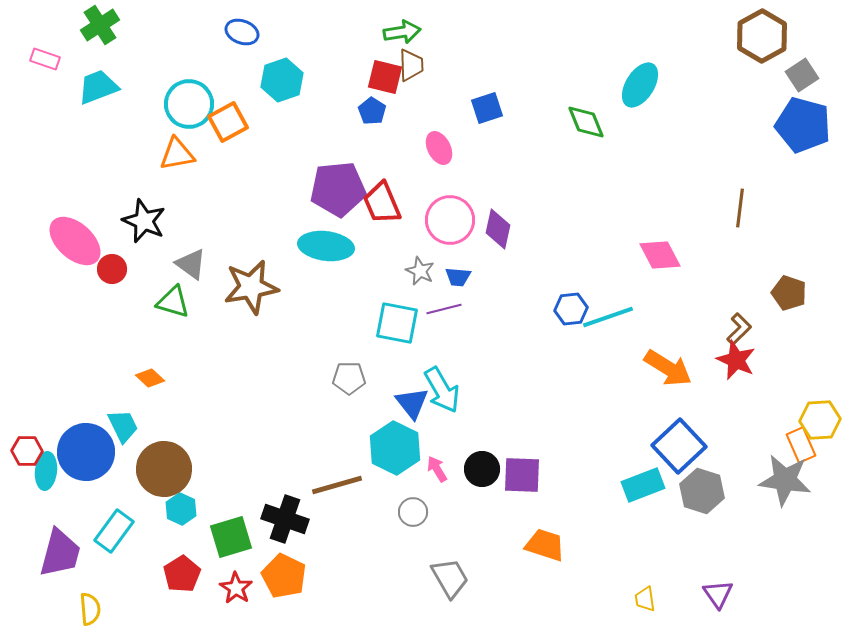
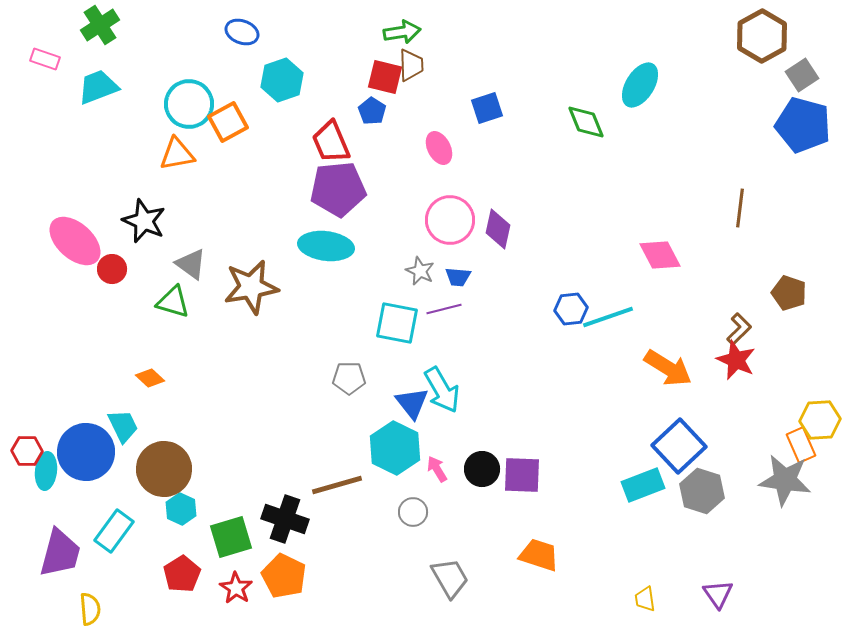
red trapezoid at (382, 203): moved 51 px left, 61 px up
orange trapezoid at (545, 545): moved 6 px left, 10 px down
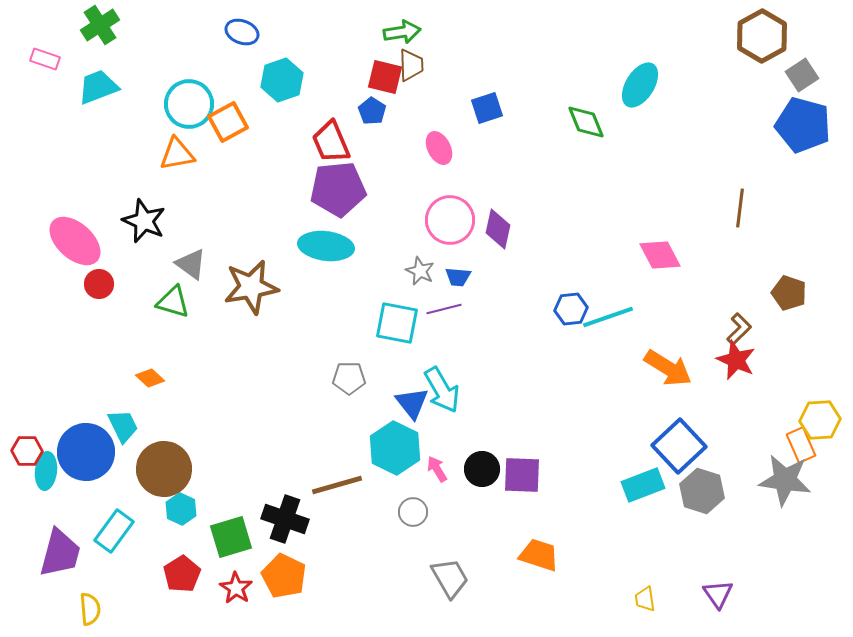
red circle at (112, 269): moved 13 px left, 15 px down
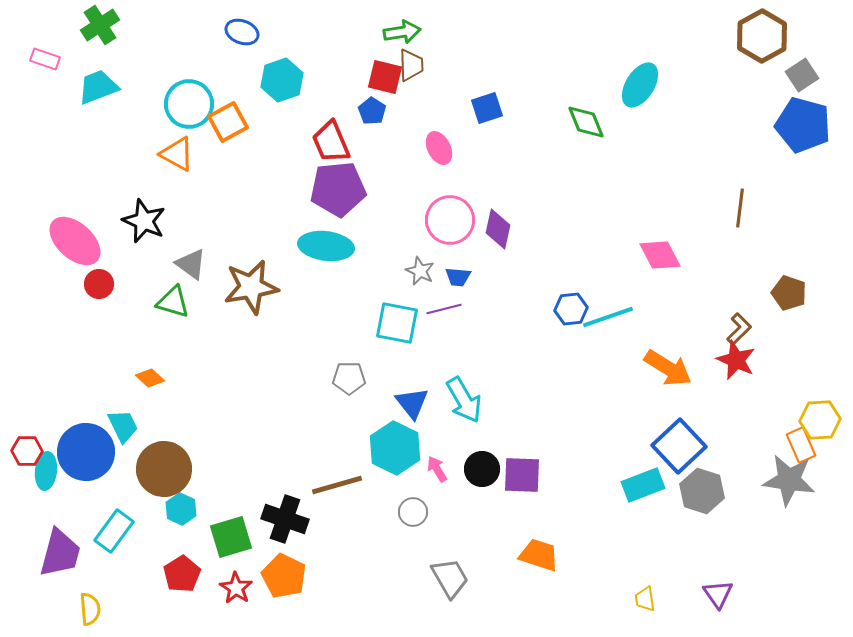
orange triangle at (177, 154): rotated 39 degrees clockwise
cyan arrow at (442, 390): moved 22 px right, 10 px down
gray star at (785, 480): moved 4 px right
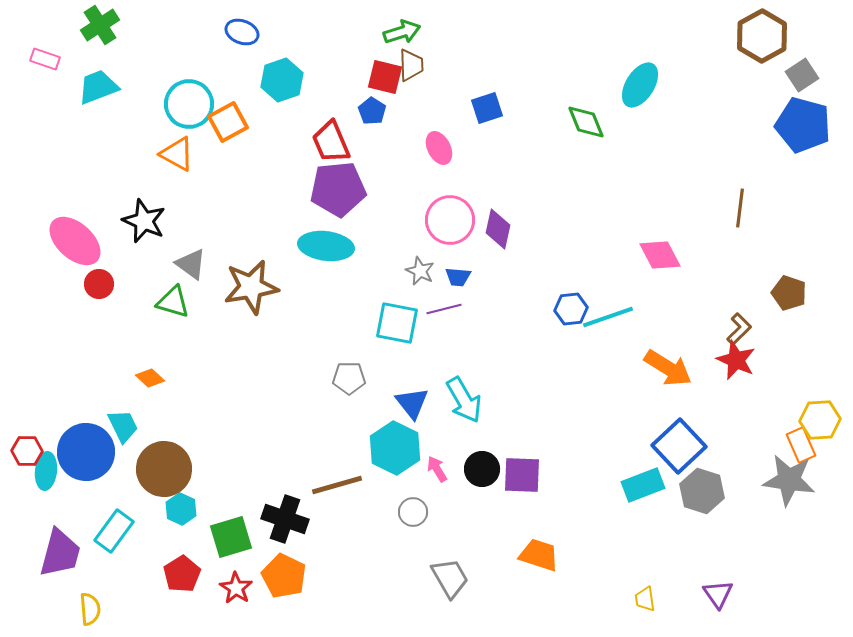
green arrow at (402, 32): rotated 9 degrees counterclockwise
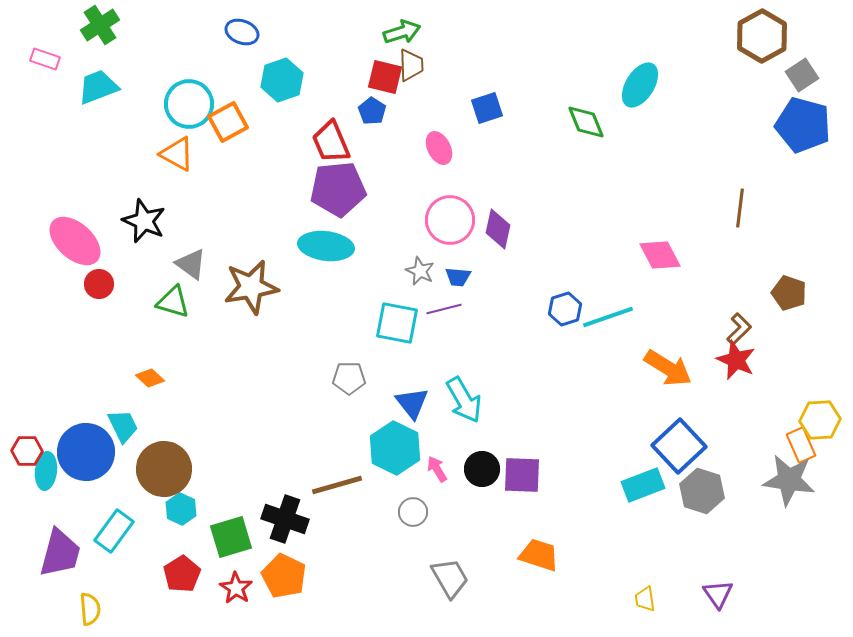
blue hexagon at (571, 309): moved 6 px left; rotated 12 degrees counterclockwise
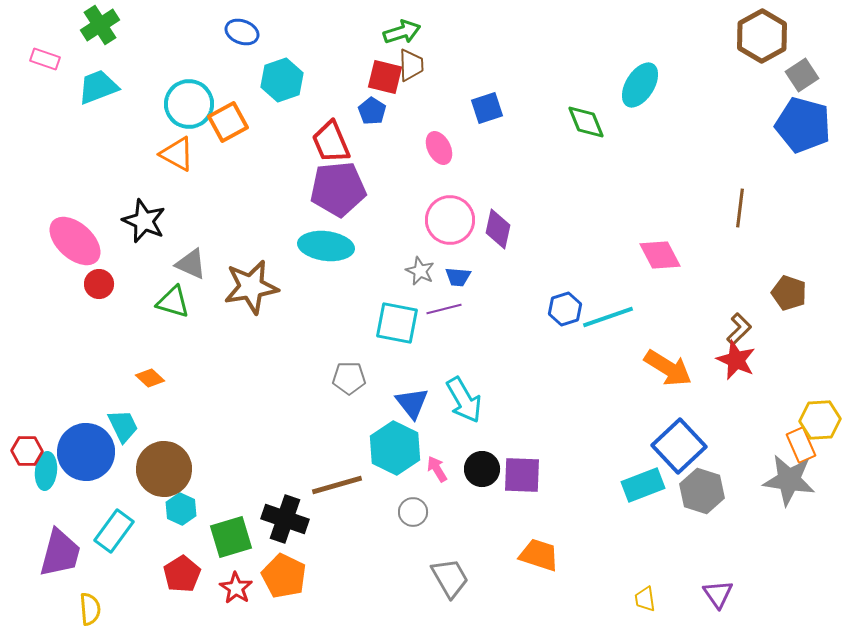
gray triangle at (191, 264): rotated 12 degrees counterclockwise
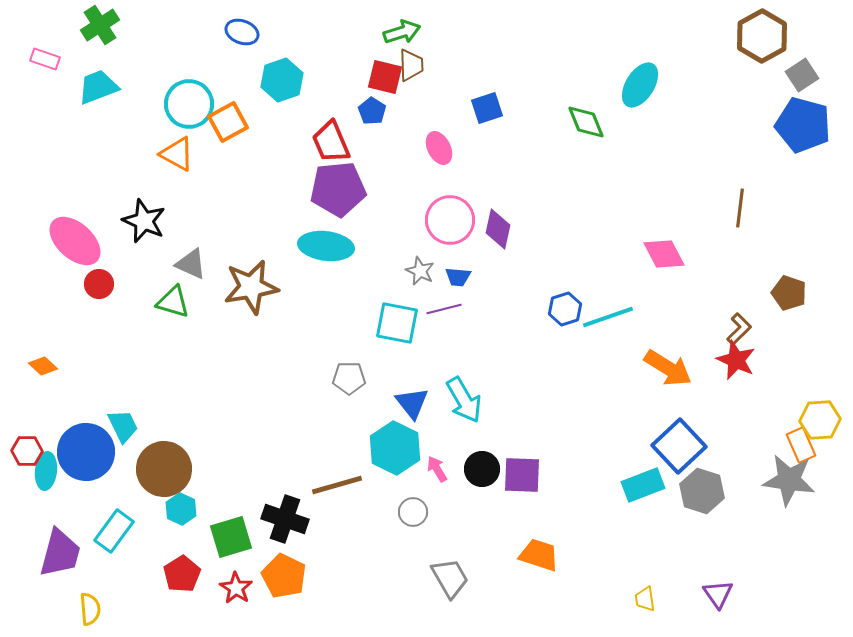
pink diamond at (660, 255): moved 4 px right, 1 px up
orange diamond at (150, 378): moved 107 px left, 12 px up
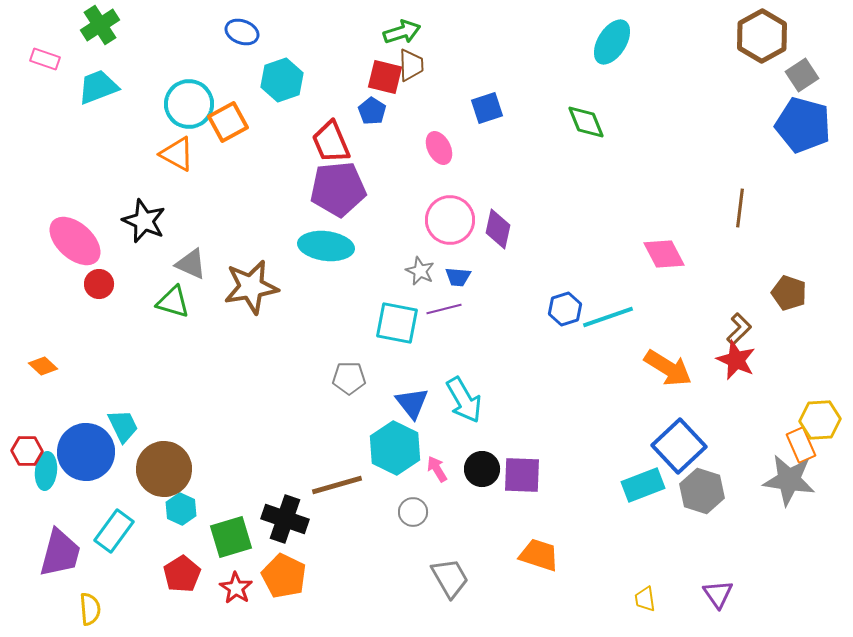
cyan ellipse at (640, 85): moved 28 px left, 43 px up
